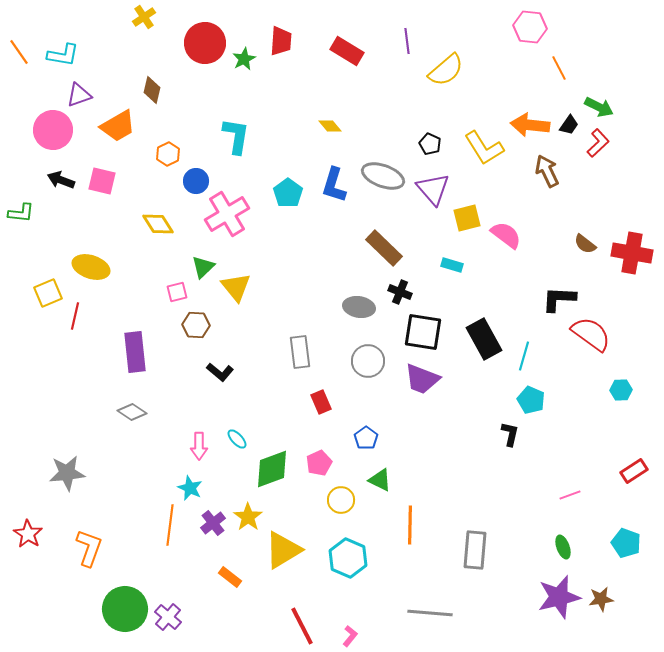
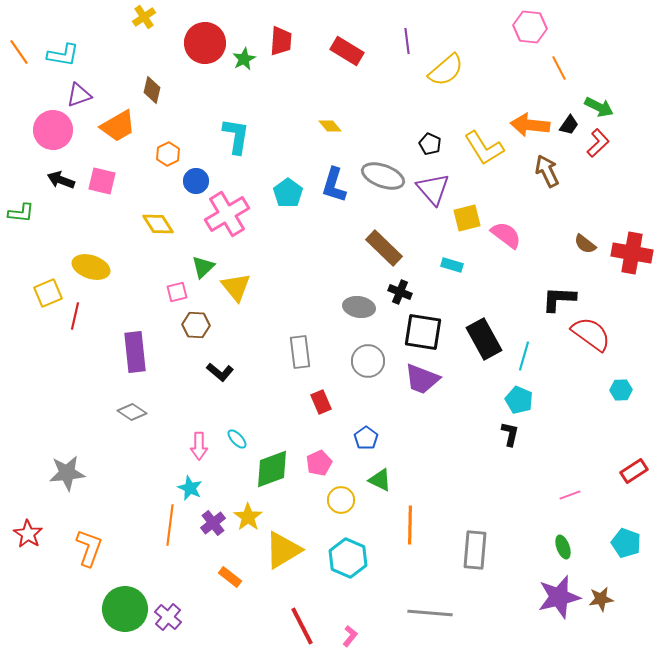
cyan pentagon at (531, 400): moved 12 px left
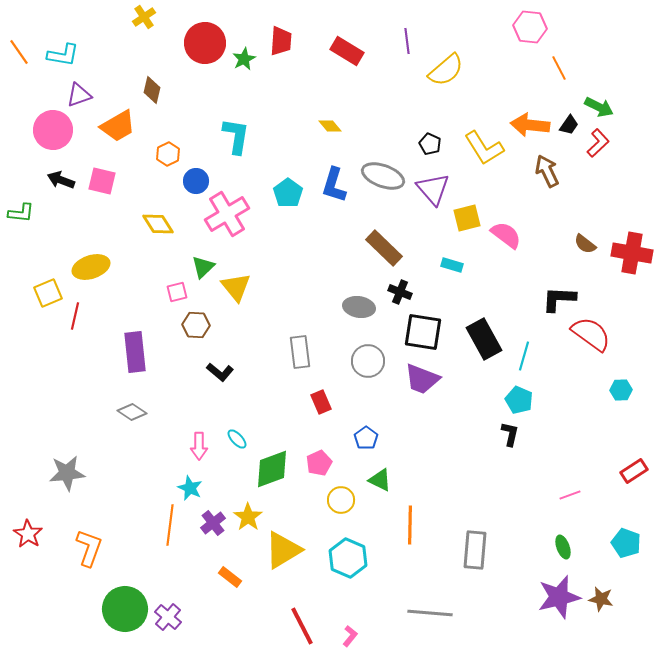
yellow ellipse at (91, 267): rotated 36 degrees counterclockwise
brown star at (601, 599): rotated 20 degrees clockwise
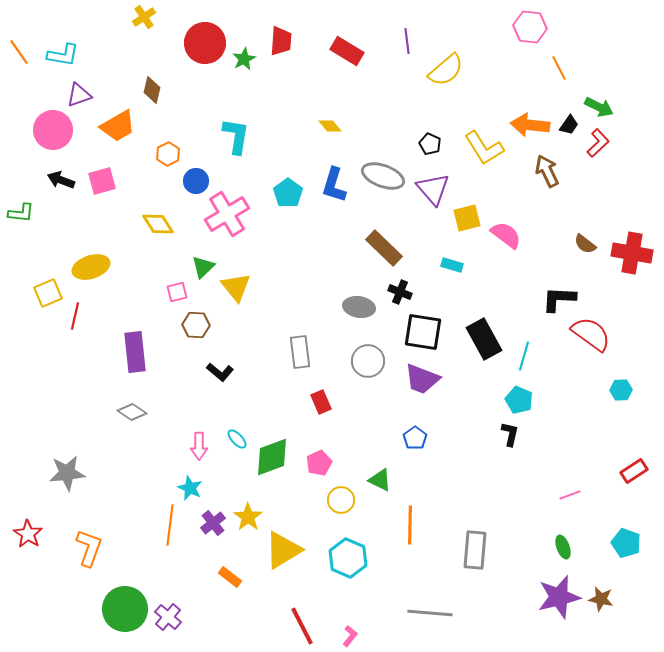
pink square at (102, 181): rotated 28 degrees counterclockwise
blue pentagon at (366, 438): moved 49 px right
green diamond at (272, 469): moved 12 px up
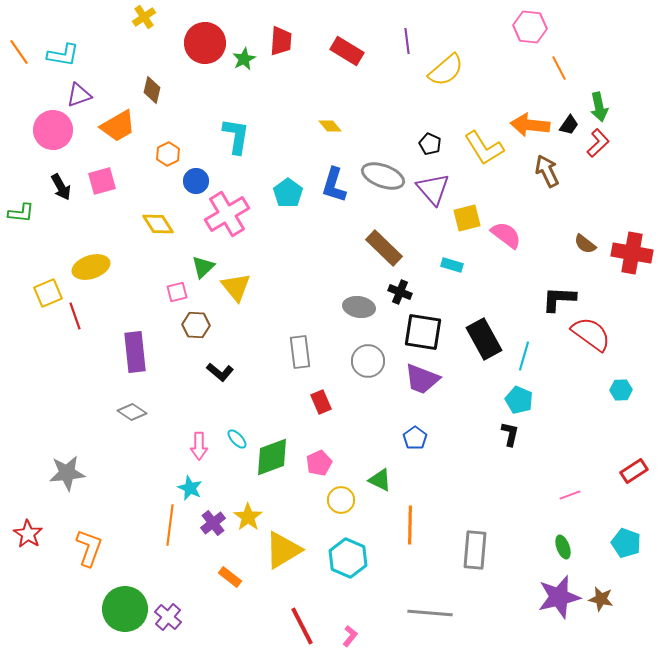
green arrow at (599, 107): rotated 52 degrees clockwise
black arrow at (61, 180): moved 7 px down; rotated 140 degrees counterclockwise
red line at (75, 316): rotated 32 degrees counterclockwise
